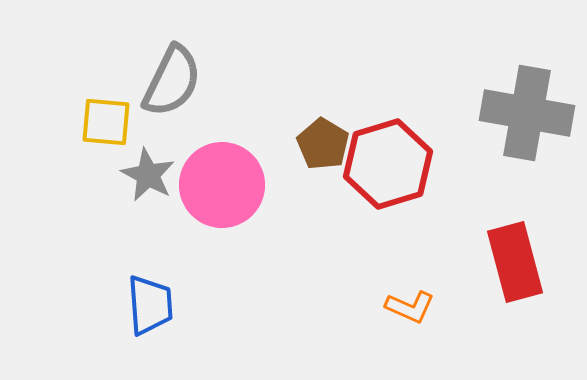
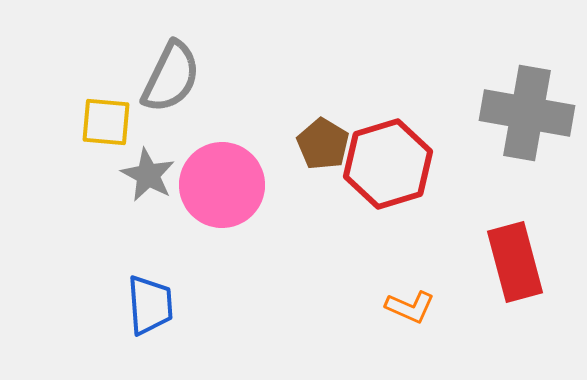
gray semicircle: moved 1 px left, 4 px up
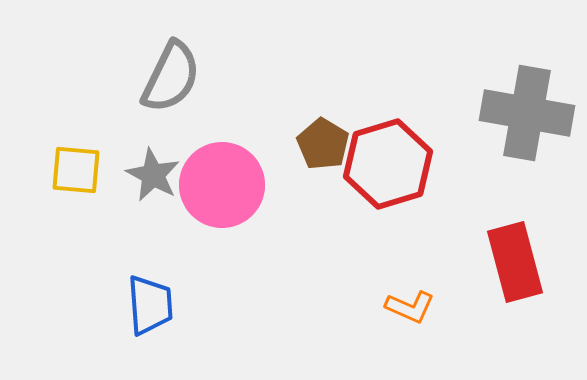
yellow square: moved 30 px left, 48 px down
gray star: moved 5 px right
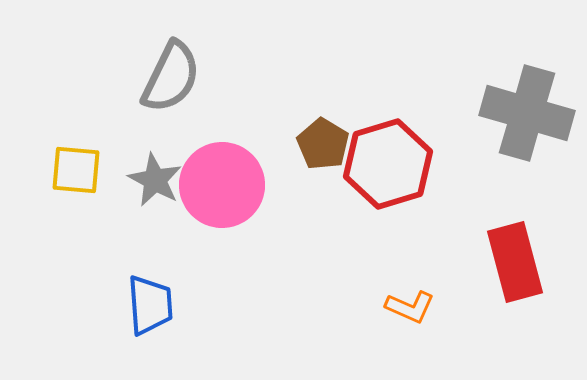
gray cross: rotated 6 degrees clockwise
gray star: moved 2 px right, 5 px down
